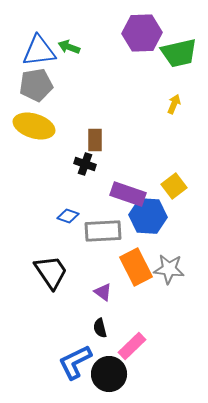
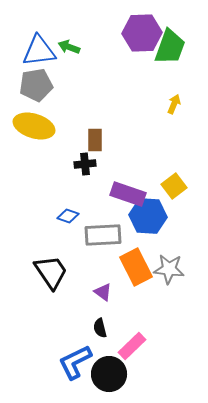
green trapezoid: moved 9 px left, 6 px up; rotated 57 degrees counterclockwise
black cross: rotated 25 degrees counterclockwise
gray rectangle: moved 4 px down
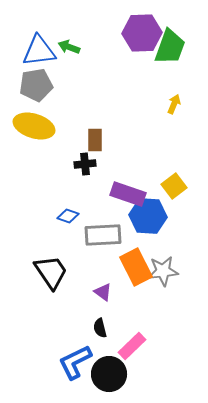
gray star: moved 6 px left, 2 px down; rotated 12 degrees counterclockwise
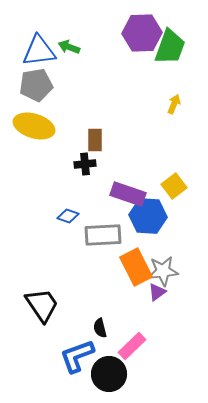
black trapezoid: moved 9 px left, 33 px down
purple triangle: moved 54 px right; rotated 48 degrees clockwise
blue L-shape: moved 2 px right, 6 px up; rotated 6 degrees clockwise
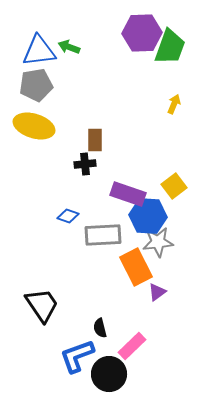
gray star: moved 5 px left, 29 px up
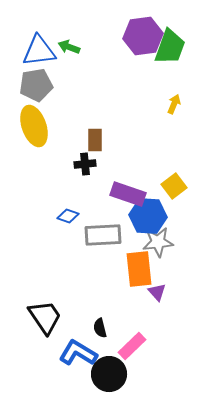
purple hexagon: moved 1 px right, 3 px down; rotated 6 degrees counterclockwise
yellow ellipse: rotated 54 degrees clockwise
orange rectangle: moved 3 px right, 2 px down; rotated 21 degrees clockwise
purple triangle: rotated 36 degrees counterclockwise
black trapezoid: moved 3 px right, 12 px down
blue L-shape: moved 1 px right, 3 px up; rotated 51 degrees clockwise
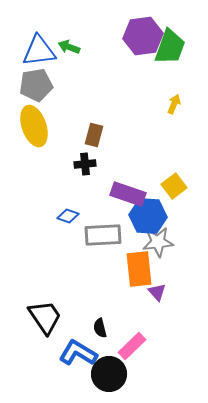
brown rectangle: moved 1 px left, 5 px up; rotated 15 degrees clockwise
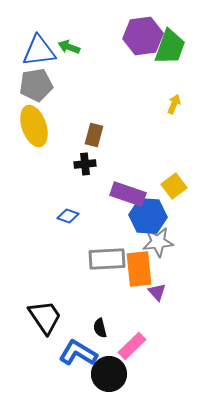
gray rectangle: moved 4 px right, 24 px down
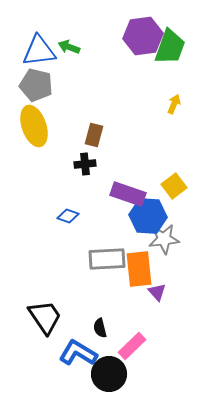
gray pentagon: rotated 24 degrees clockwise
gray star: moved 6 px right, 3 px up
